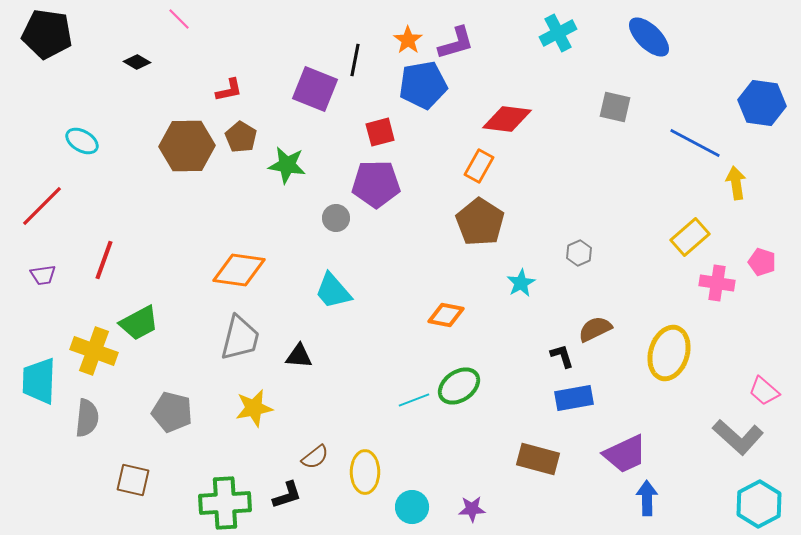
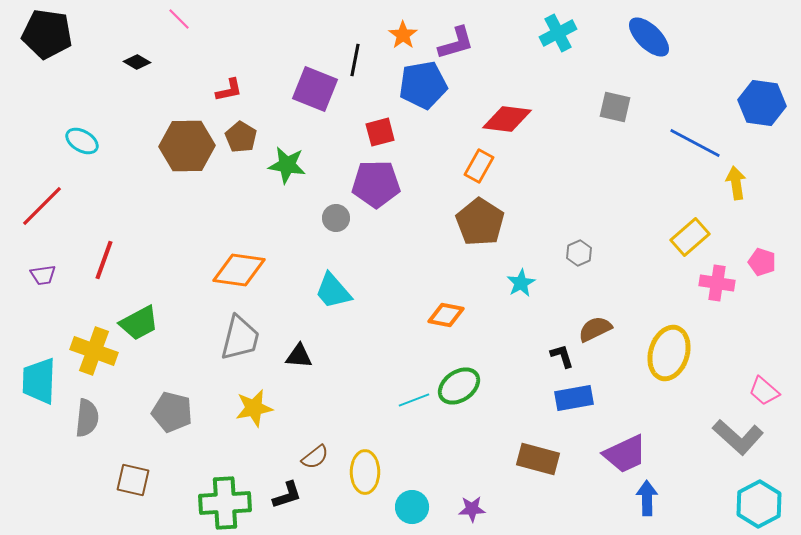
orange star at (408, 40): moved 5 px left, 5 px up
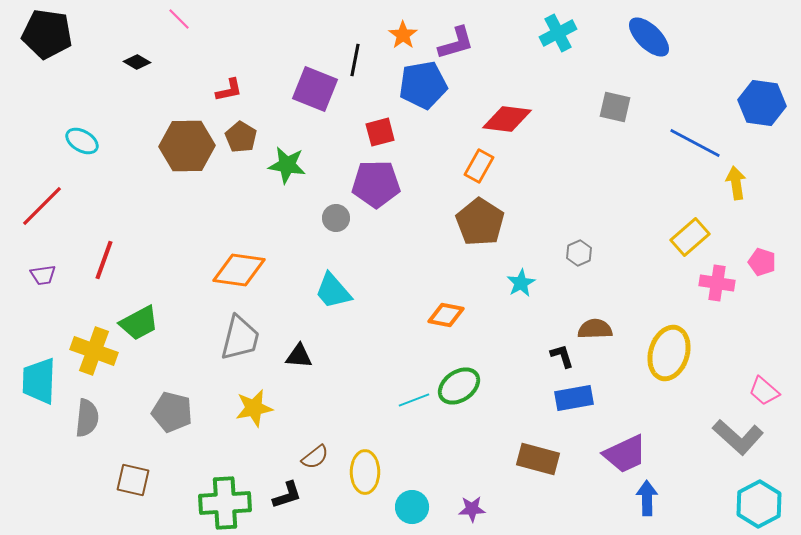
brown semicircle at (595, 329): rotated 24 degrees clockwise
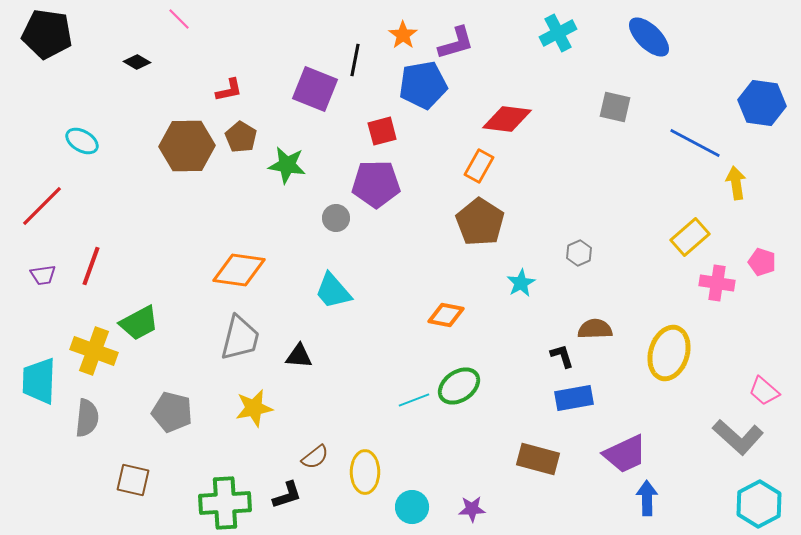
red square at (380, 132): moved 2 px right, 1 px up
red line at (104, 260): moved 13 px left, 6 px down
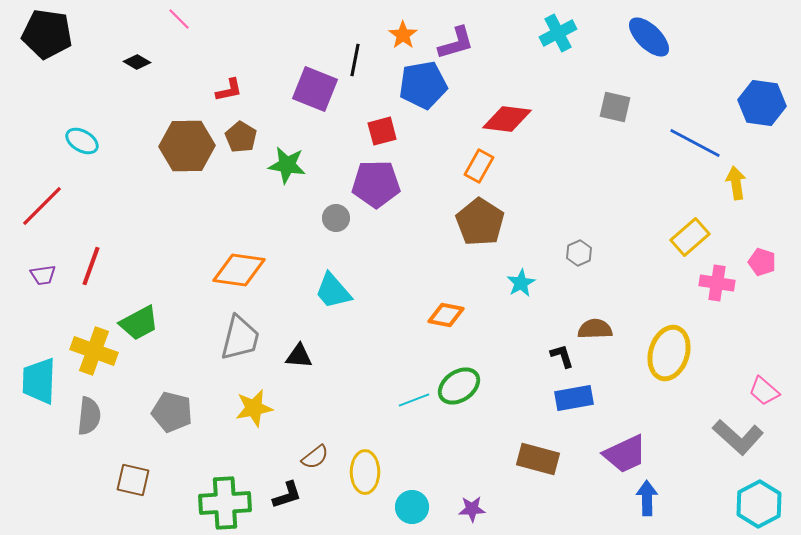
gray semicircle at (87, 418): moved 2 px right, 2 px up
